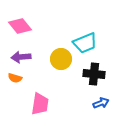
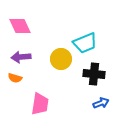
pink diamond: rotated 15 degrees clockwise
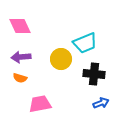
orange semicircle: moved 5 px right
pink trapezoid: rotated 110 degrees counterclockwise
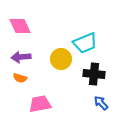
blue arrow: rotated 112 degrees counterclockwise
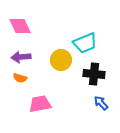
yellow circle: moved 1 px down
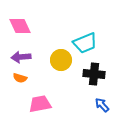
blue arrow: moved 1 px right, 2 px down
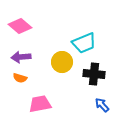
pink diamond: rotated 25 degrees counterclockwise
cyan trapezoid: moved 1 px left
yellow circle: moved 1 px right, 2 px down
